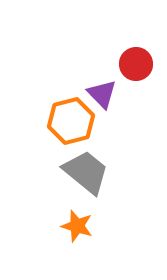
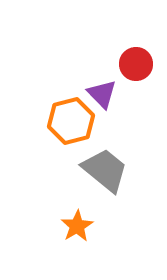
gray trapezoid: moved 19 px right, 2 px up
orange star: rotated 24 degrees clockwise
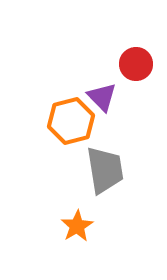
purple triangle: moved 3 px down
gray trapezoid: rotated 42 degrees clockwise
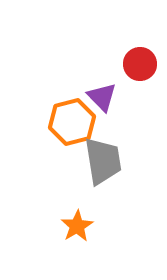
red circle: moved 4 px right
orange hexagon: moved 1 px right, 1 px down
gray trapezoid: moved 2 px left, 9 px up
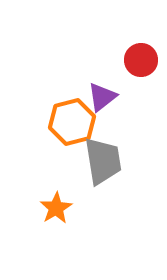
red circle: moved 1 px right, 4 px up
purple triangle: rotated 36 degrees clockwise
orange star: moved 21 px left, 18 px up
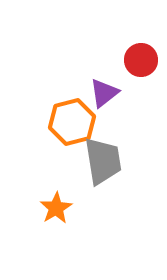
purple triangle: moved 2 px right, 4 px up
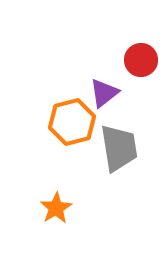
gray trapezoid: moved 16 px right, 13 px up
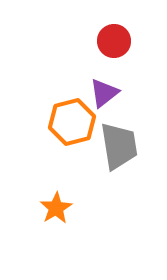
red circle: moved 27 px left, 19 px up
gray trapezoid: moved 2 px up
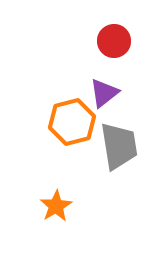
orange star: moved 2 px up
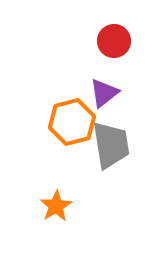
gray trapezoid: moved 8 px left, 1 px up
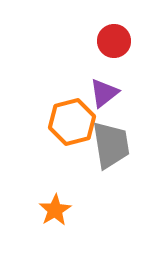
orange star: moved 1 px left, 4 px down
